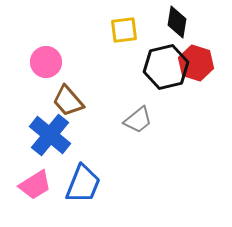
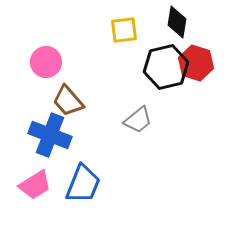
blue cross: rotated 18 degrees counterclockwise
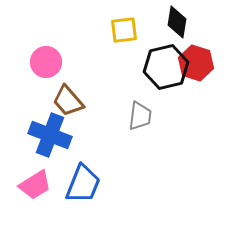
gray trapezoid: moved 2 px right, 4 px up; rotated 44 degrees counterclockwise
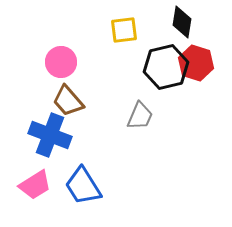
black diamond: moved 5 px right
pink circle: moved 15 px right
gray trapezoid: rotated 16 degrees clockwise
blue trapezoid: moved 2 px down; rotated 126 degrees clockwise
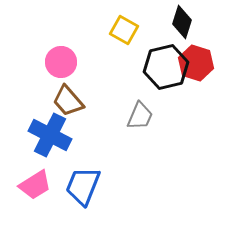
black diamond: rotated 8 degrees clockwise
yellow square: rotated 36 degrees clockwise
blue cross: rotated 6 degrees clockwise
blue trapezoid: rotated 54 degrees clockwise
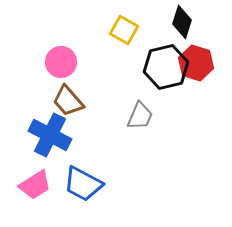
blue trapezoid: moved 2 px up; rotated 84 degrees counterclockwise
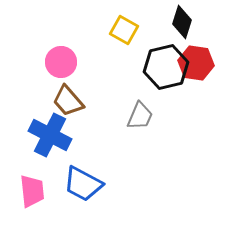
red hexagon: rotated 8 degrees counterclockwise
pink trapezoid: moved 3 px left, 6 px down; rotated 64 degrees counterclockwise
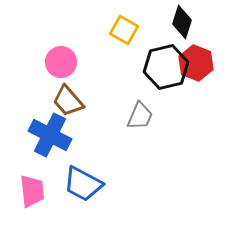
red hexagon: rotated 12 degrees clockwise
